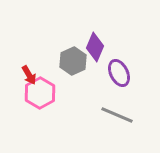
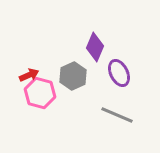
gray hexagon: moved 15 px down
red arrow: rotated 84 degrees counterclockwise
pink hexagon: rotated 16 degrees counterclockwise
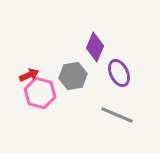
gray hexagon: rotated 16 degrees clockwise
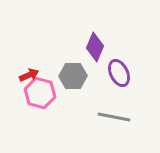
gray hexagon: rotated 8 degrees clockwise
gray line: moved 3 px left, 2 px down; rotated 12 degrees counterclockwise
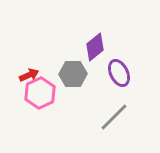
purple diamond: rotated 28 degrees clockwise
gray hexagon: moved 2 px up
pink hexagon: rotated 20 degrees clockwise
gray line: rotated 56 degrees counterclockwise
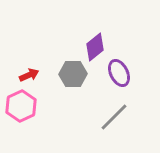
pink hexagon: moved 19 px left, 13 px down
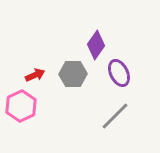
purple diamond: moved 1 px right, 2 px up; rotated 16 degrees counterclockwise
red arrow: moved 6 px right
gray line: moved 1 px right, 1 px up
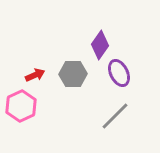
purple diamond: moved 4 px right
